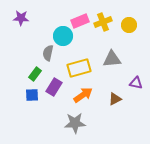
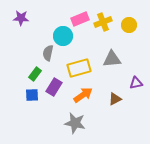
pink rectangle: moved 2 px up
purple triangle: rotated 24 degrees counterclockwise
gray star: rotated 15 degrees clockwise
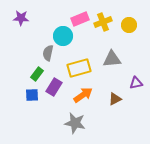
green rectangle: moved 2 px right
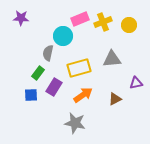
green rectangle: moved 1 px right, 1 px up
blue square: moved 1 px left
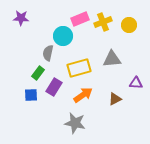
purple triangle: rotated 16 degrees clockwise
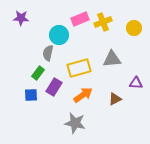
yellow circle: moved 5 px right, 3 px down
cyan circle: moved 4 px left, 1 px up
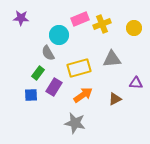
yellow cross: moved 1 px left, 2 px down
gray semicircle: rotated 42 degrees counterclockwise
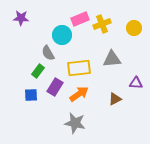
cyan circle: moved 3 px right
yellow rectangle: rotated 10 degrees clockwise
green rectangle: moved 2 px up
purple rectangle: moved 1 px right
orange arrow: moved 4 px left, 1 px up
